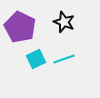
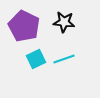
black star: rotated 15 degrees counterclockwise
purple pentagon: moved 4 px right, 1 px up
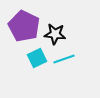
black star: moved 9 px left, 12 px down
cyan square: moved 1 px right, 1 px up
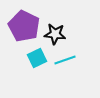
cyan line: moved 1 px right, 1 px down
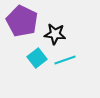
purple pentagon: moved 2 px left, 5 px up
cyan square: rotated 12 degrees counterclockwise
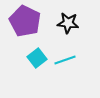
purple pentagon: moved 3 px right
black star: moved 13 px right, 11 px up
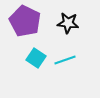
cyan square: moved 1 px left; rotated 18 degrees counterclockwise
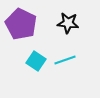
purple pentagon: moved 4 px left, 3 px down
cyan square: moved 3 px down
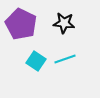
black star: moved 4 px left
cyan line: moved 1 px up
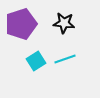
purple pentagon: rotated 28 degrees clockwise
cyan square: rotated 24 degrees clockwise
